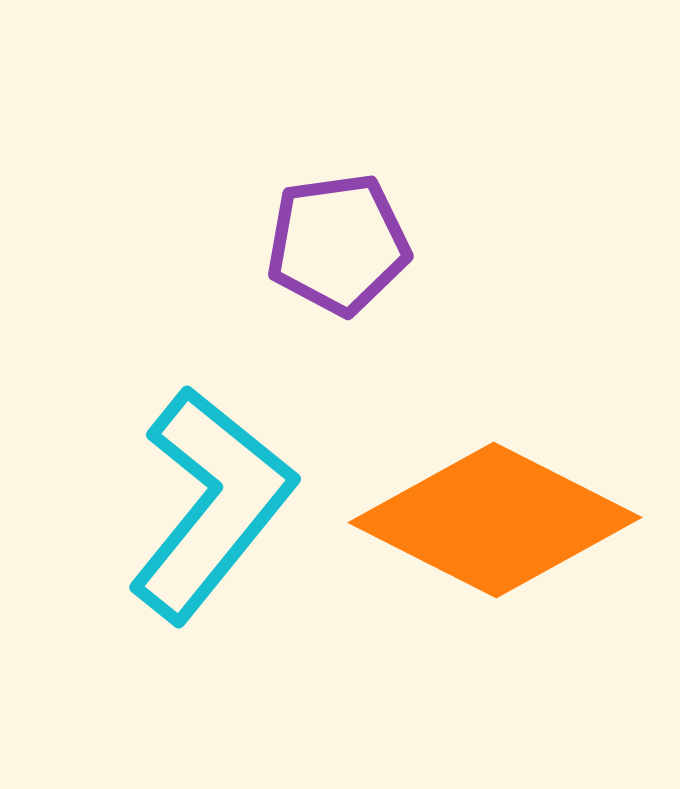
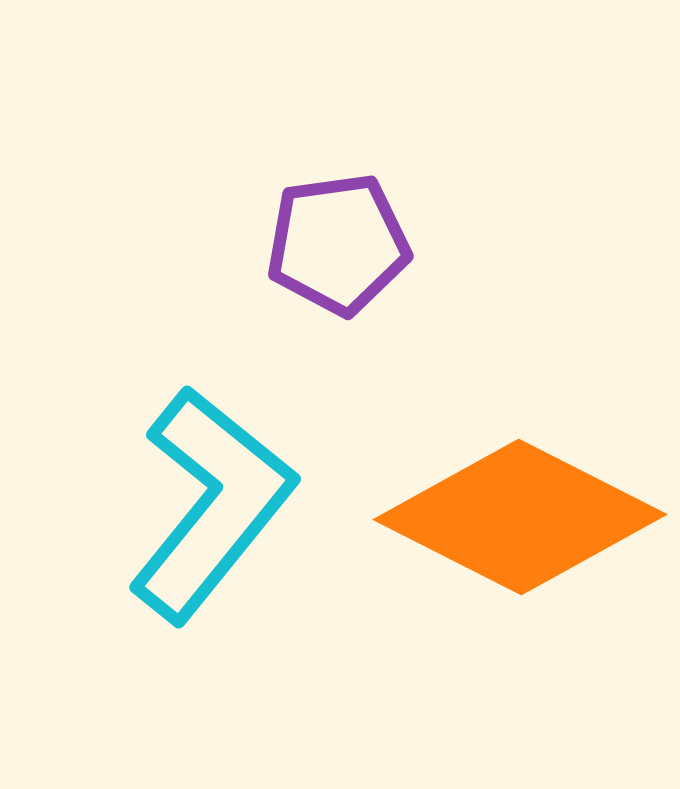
orange diamond: moved 25 px right, 3 px up
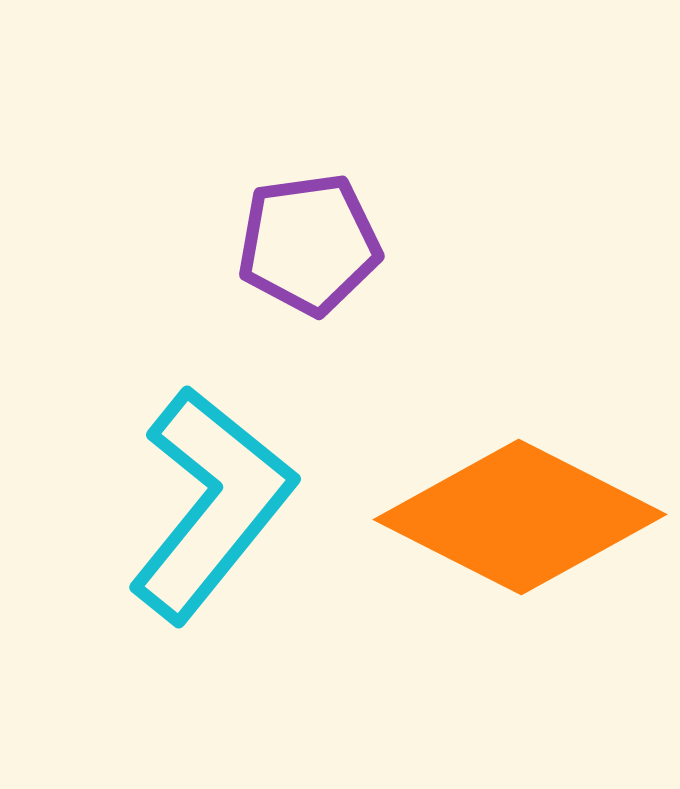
purple pentagon: moved 29 px left
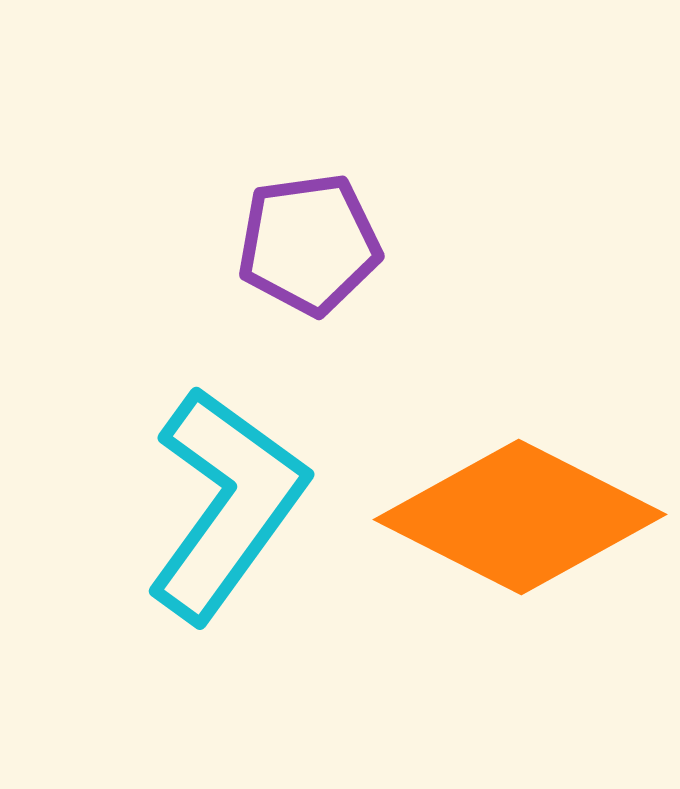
cyan L-shape: moved 15 px right; rotated 3 degrees counterclockwise
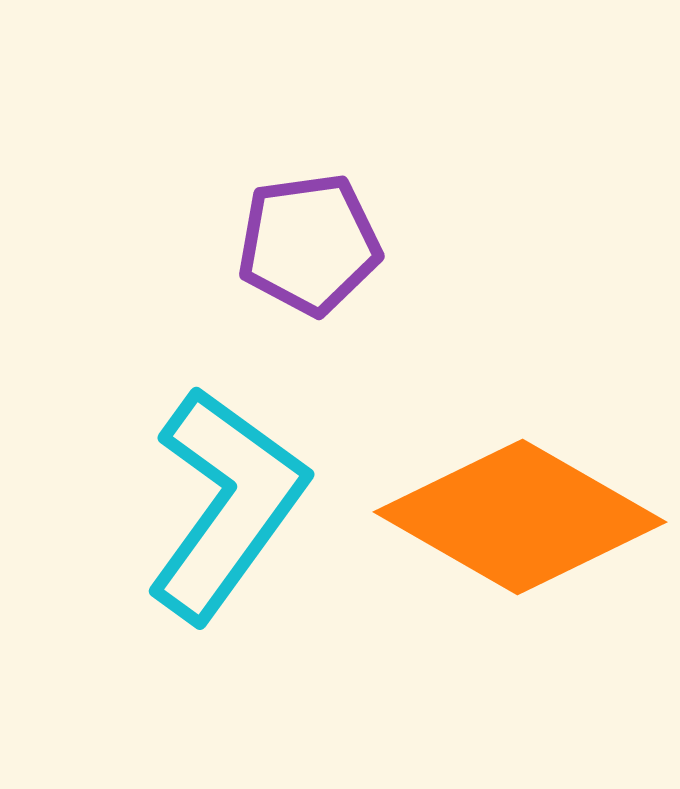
orange diamond: rotated 3 degrees clockwise
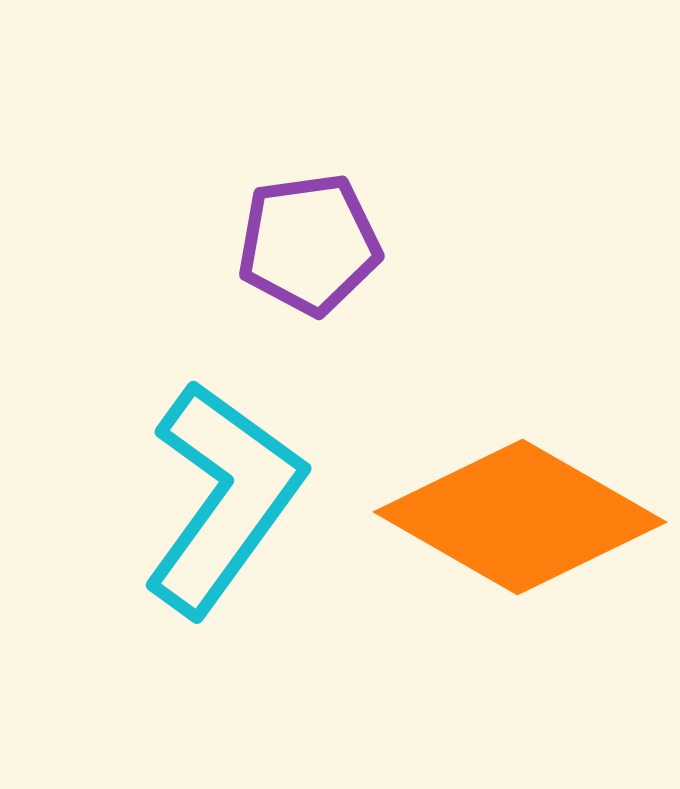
cyan L-shape: moved 3 px left, 6 px up
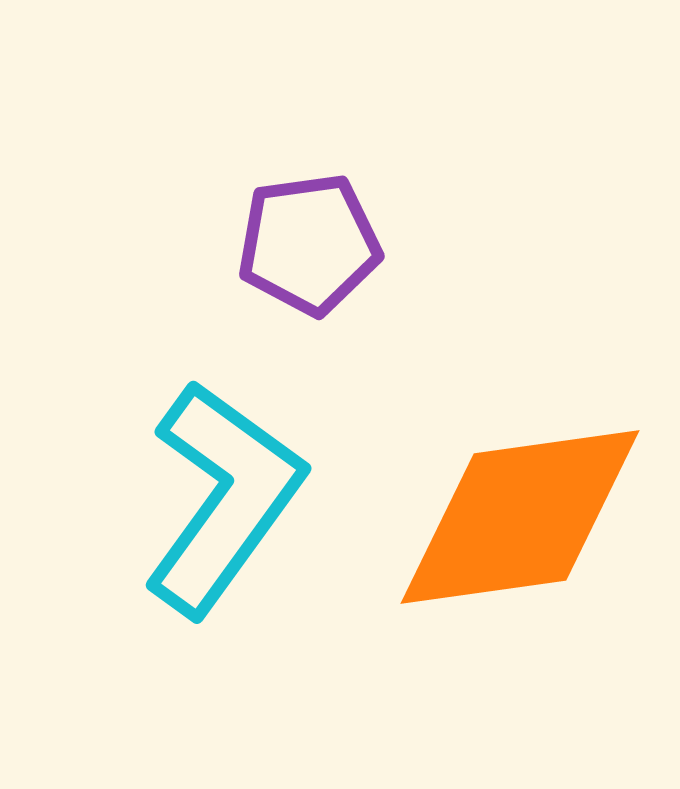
orange diamond: rotated 38 degrees counterclockwise
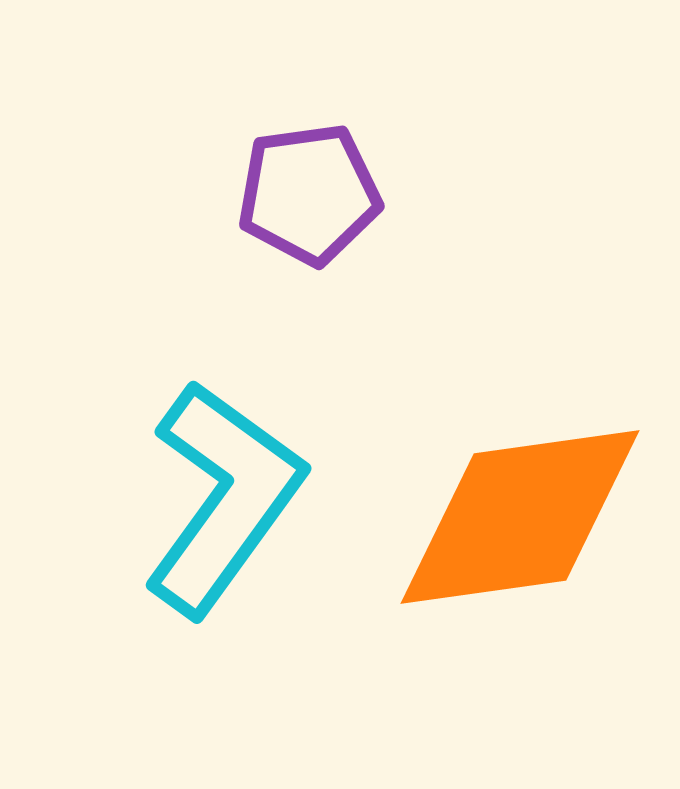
purple pentagon: moved 50 px up
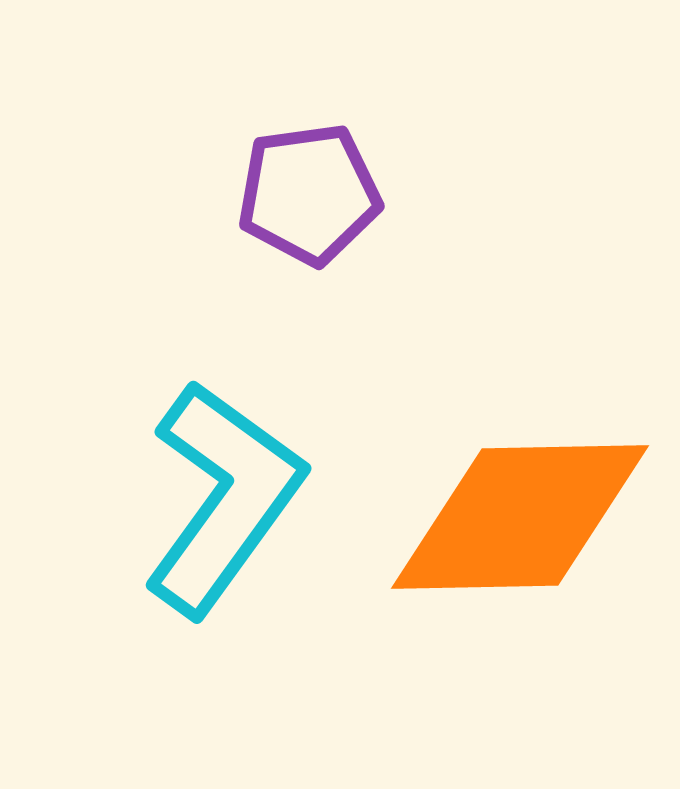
orange diamond: rotated 7 degrees clockwise
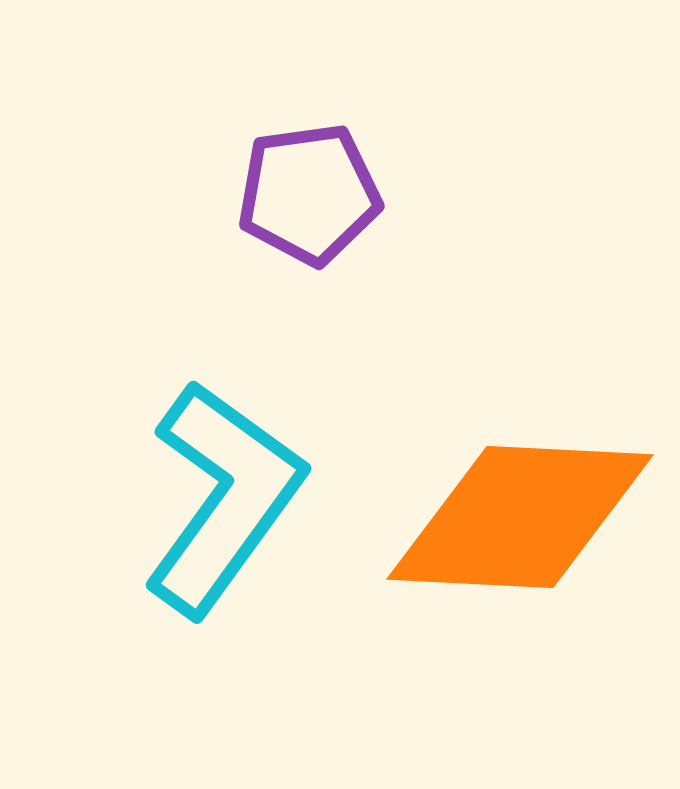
orange diamond: rotated 4 degrees clockwise
